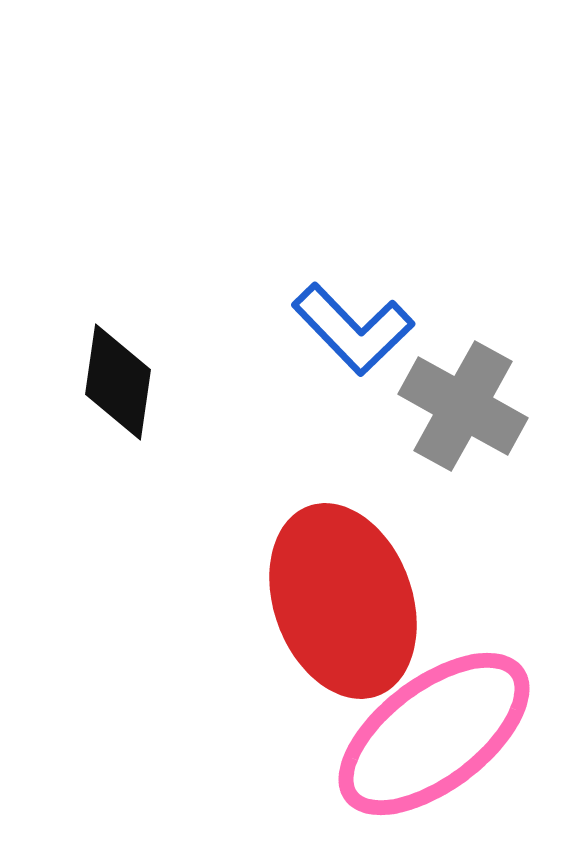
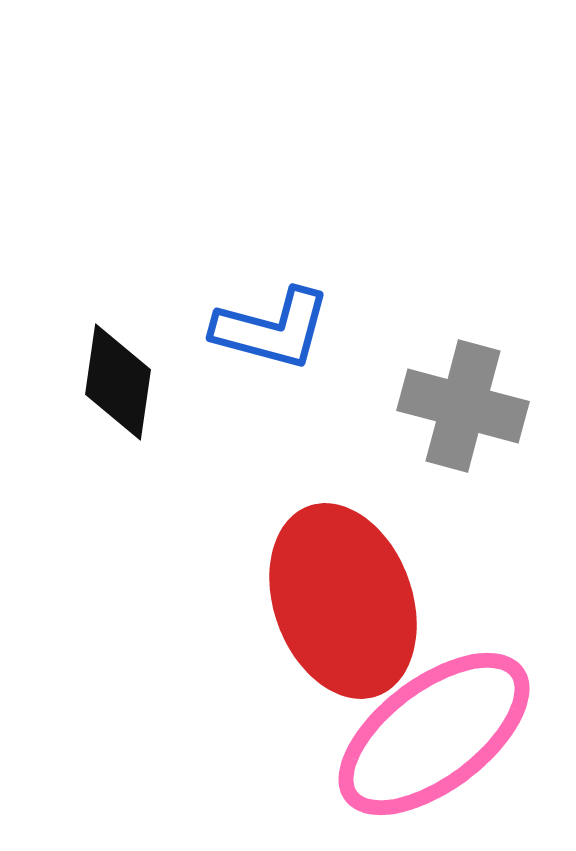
blue L-shape: moved 81 px left; rotated 31 degrees counterclockwise
gray cross: rotated 14 degrees counterclockwise
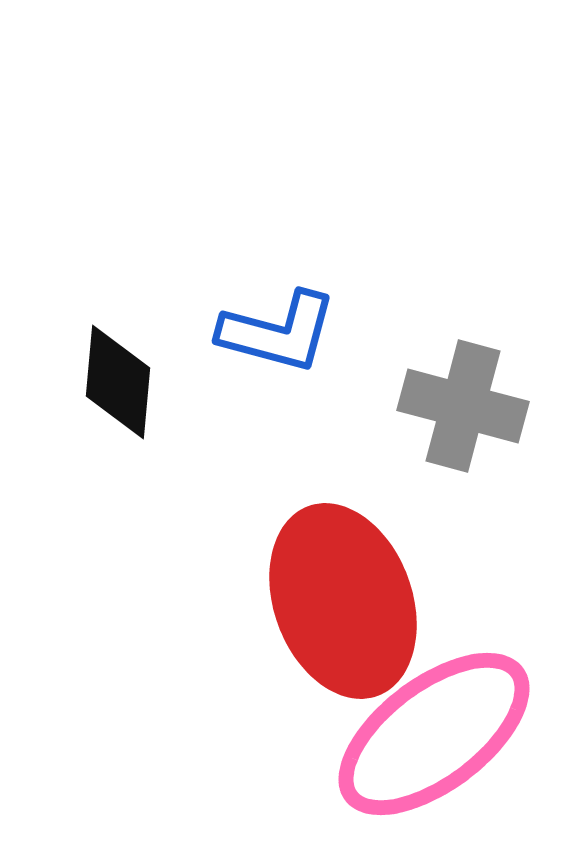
blue L-shape: moved 6 px right, 3 px down
black diamond: rotated 3 degrees counterclockwise
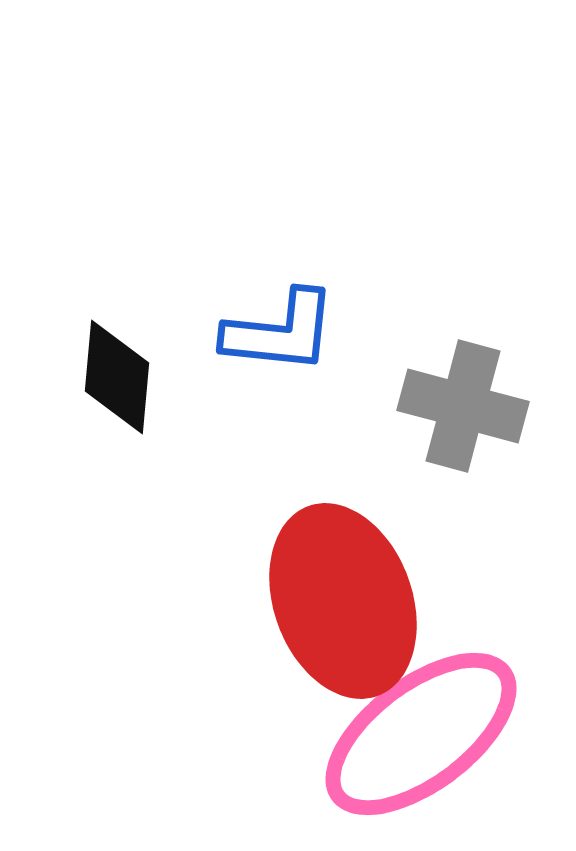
blue L-shape: moved 2 px right; rotated 9 degrees counterclockwise
black diamond: moved 1 px left, 5 px up
pink ellipse: moved 13 px left
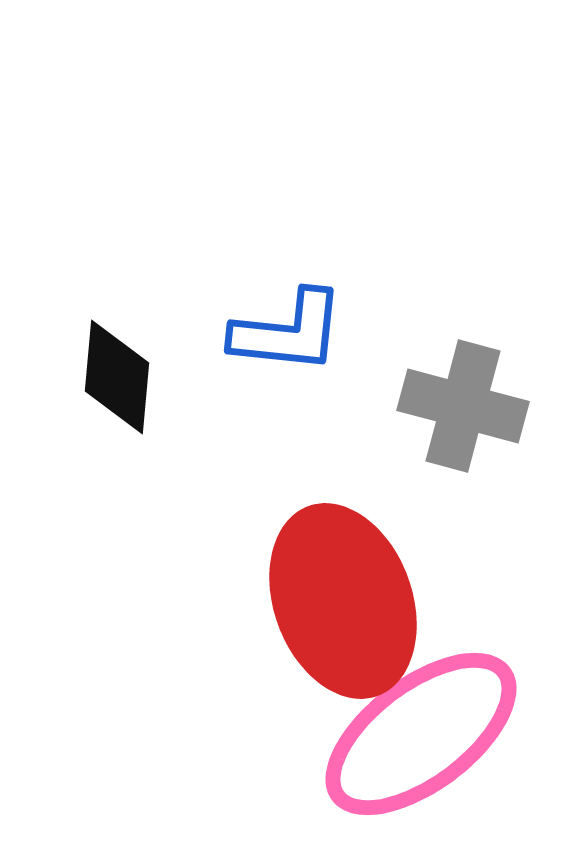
blue L-shape: moved 8 px right
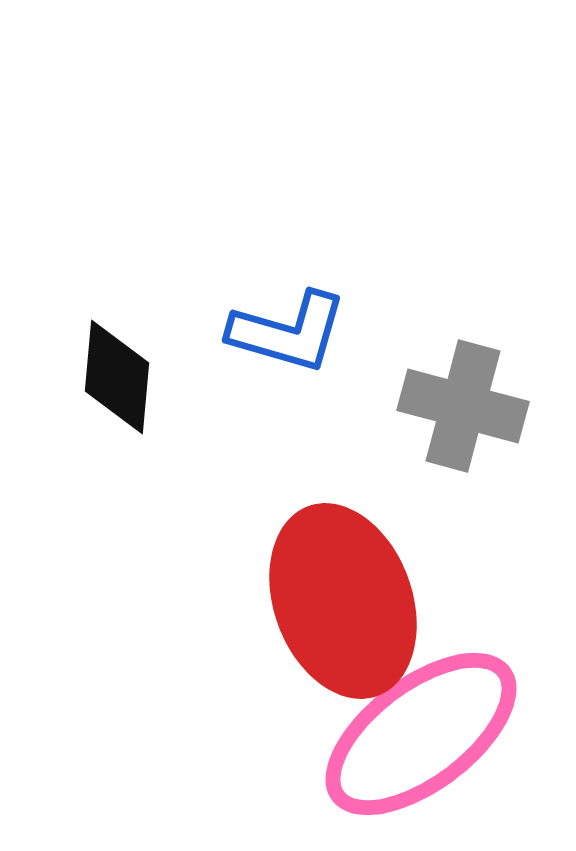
blue L-shape: rotated 10 degrees clockwise
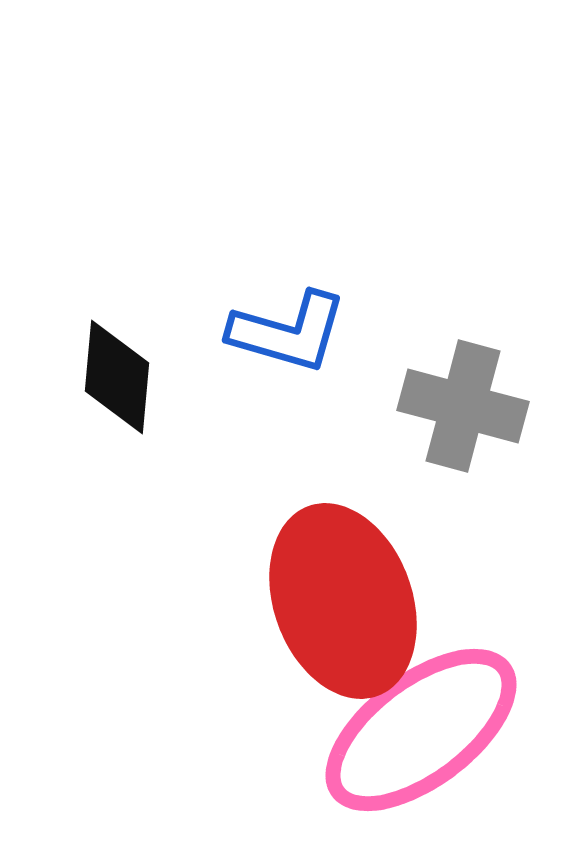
pink ellipse: moved 4 px up
